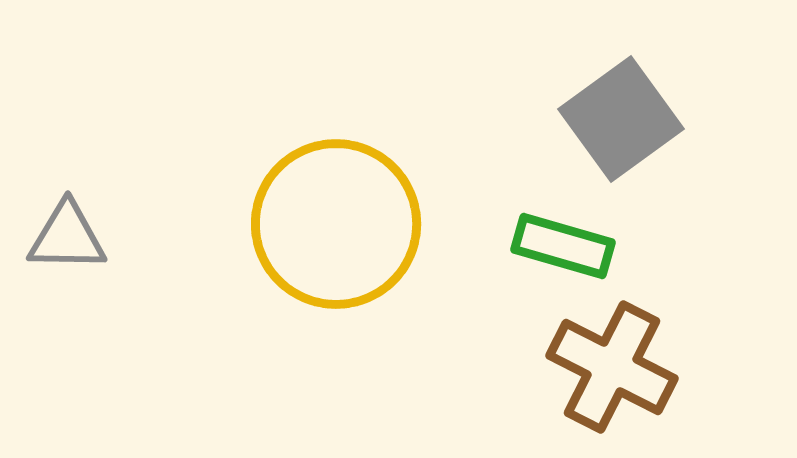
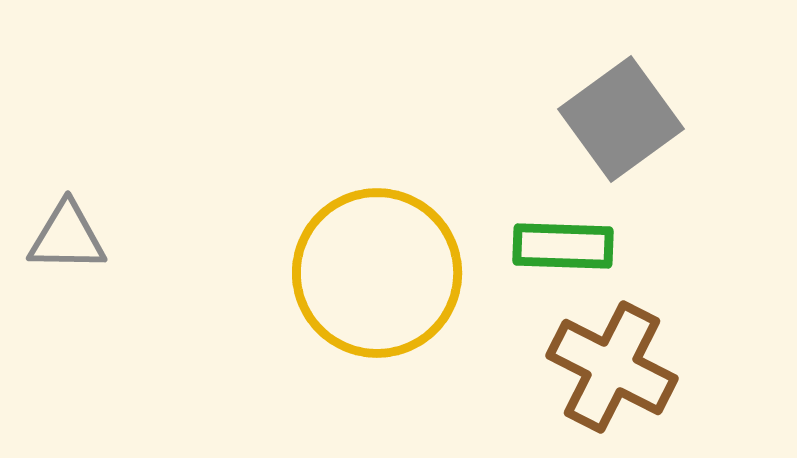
yellow circle: moved 41 px right, 49 px down
green rectangle: rotated 14 degrees counterclockwise
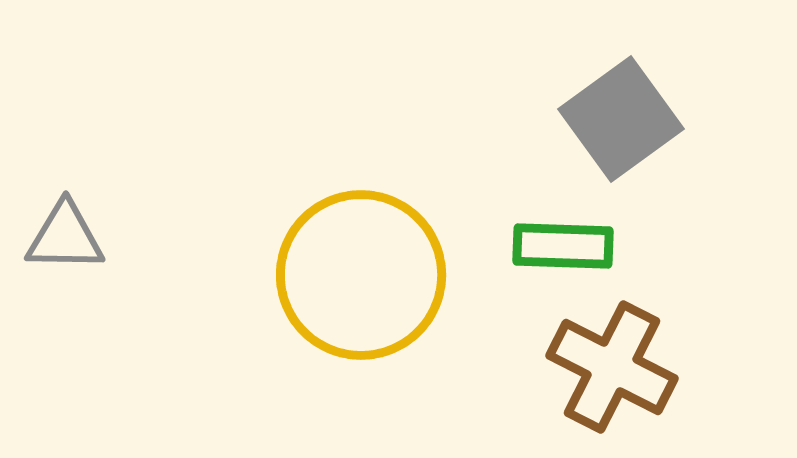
gray triangle: moved 2 px left
yellow circle: moved 16 px left, 2 px down
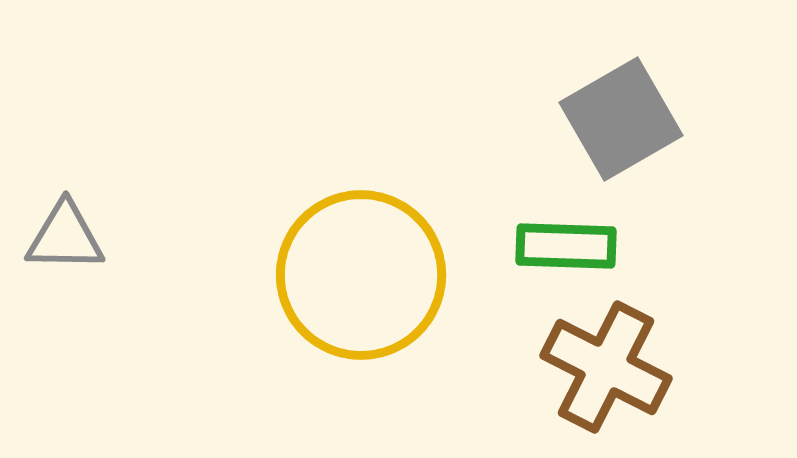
gray square: rotated 6 degrees clockwise
green rectangle: moved 3 px right
brown cross: moved 6 px left
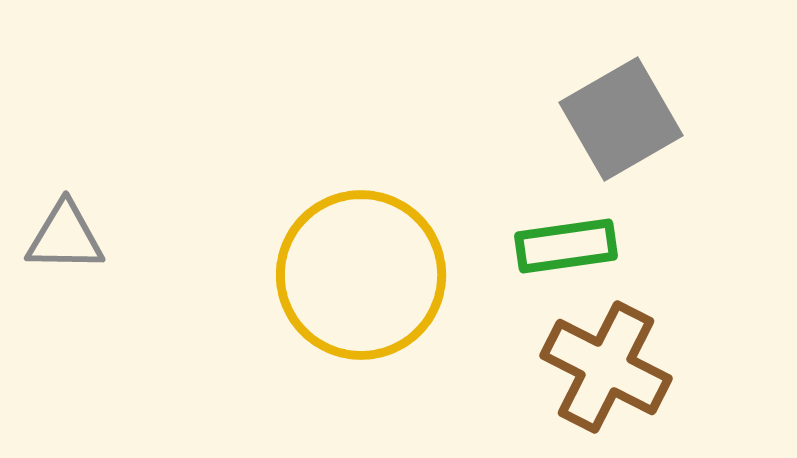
green rectangle: rotated 10 degrees counterclockwise
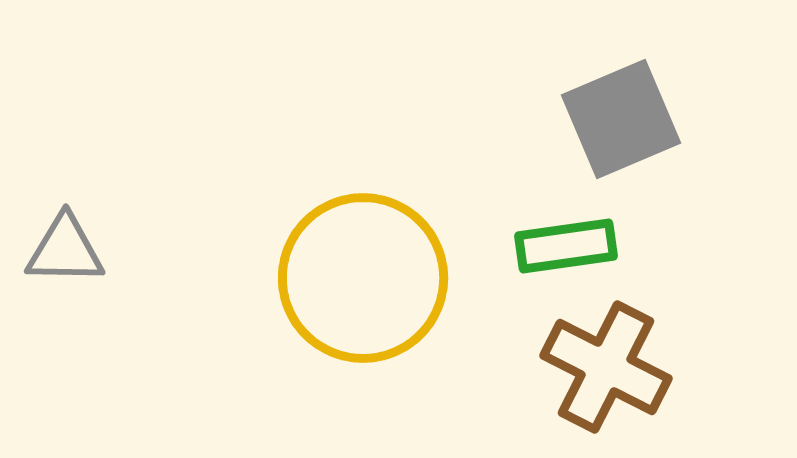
gray square: rotated 7 degrees clockwise
gray triangle: moved 13 px down
yellow circle: moved 2 px right, 3 px down
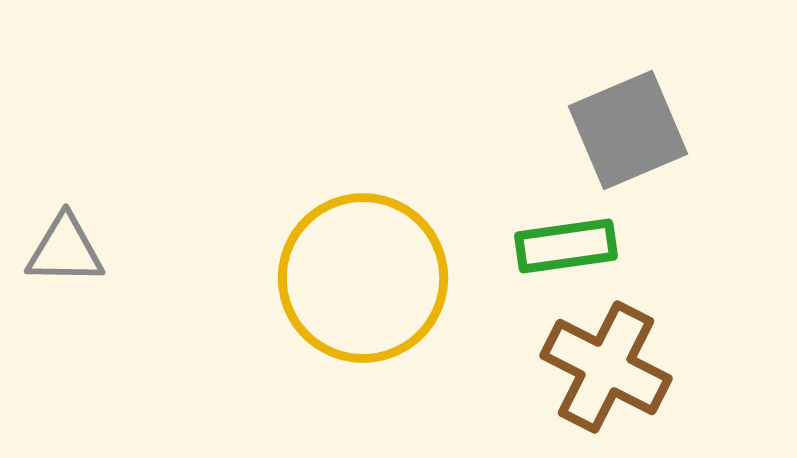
gray square: moved 7 px right, 11 px down
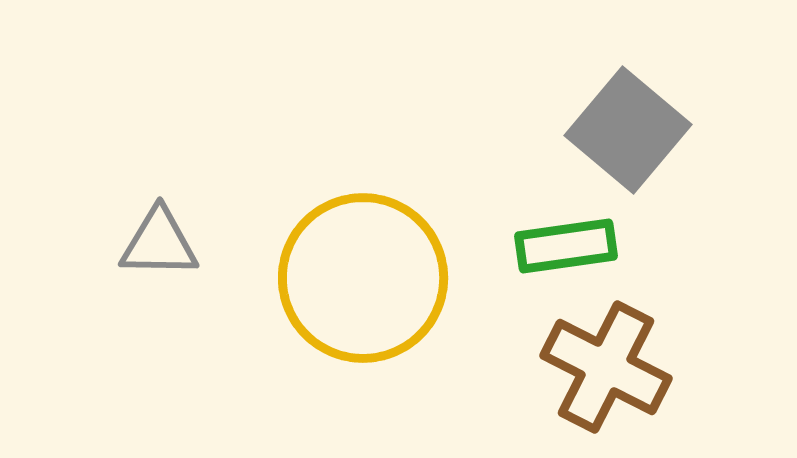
gray square: rotated 27 degrees counterclockwise
gray triangle: moved 94 px right, 7 px up
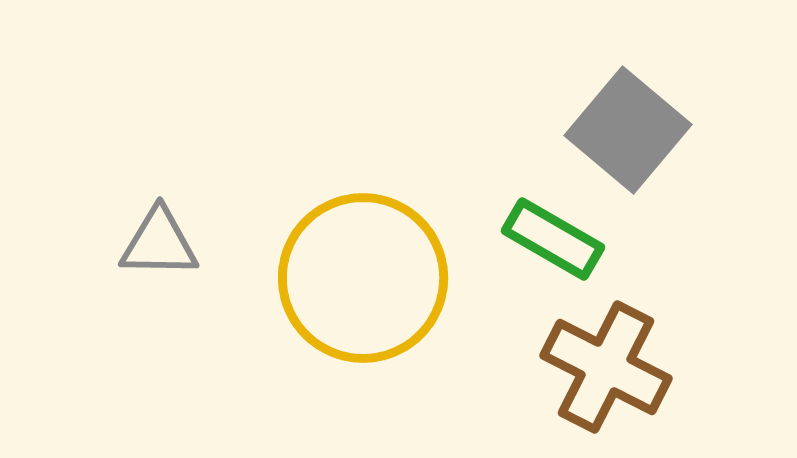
green rectangle: moved 13 px left, 7 px up; rotated 38 degrees clockwise
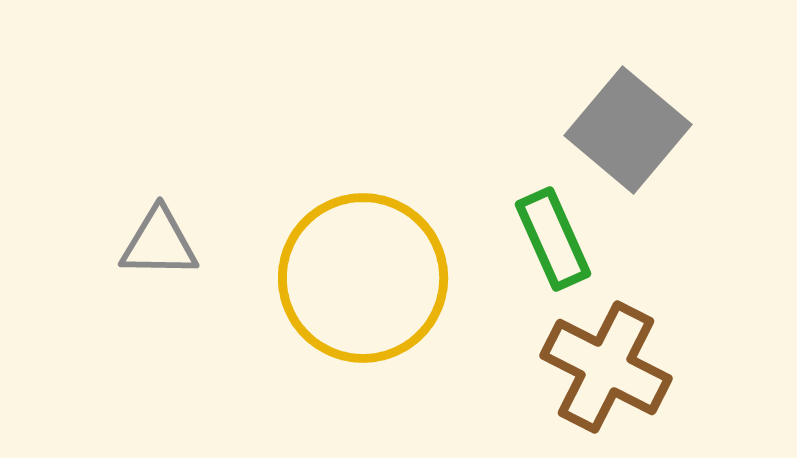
green rectangle: rotated 36 degrees clockwise
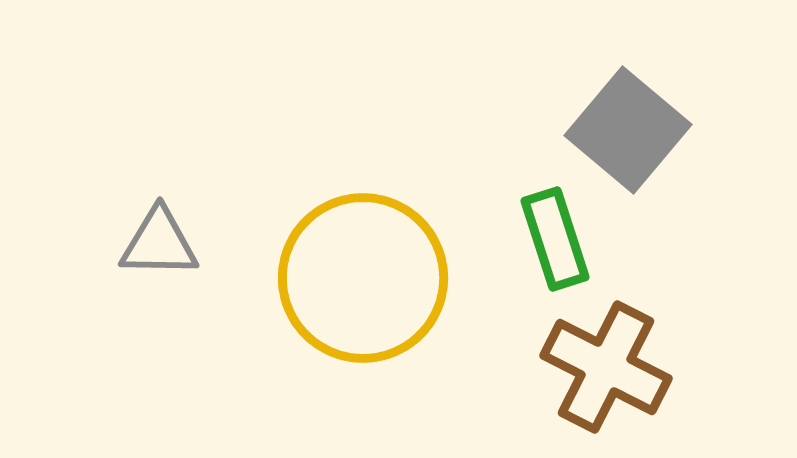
green rectangle: moved 2 px right; rotated 6 degrees clockwise
